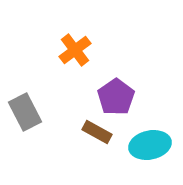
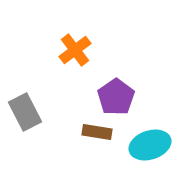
brown rectangle: rotated 20 degrees counterclockwise
cyan ellipse: rotated 6 degrees counterclockwise
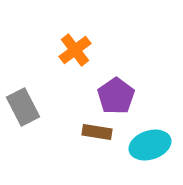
purple pentagon: moved 1 px up
gray rectangle: moved 2 px left, 5 px up
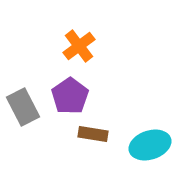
orange cross: moved 4 px right, 4 px up
purple pentagon: moved 46 px left
brown rectangle: moved 4 px left, 2 px down
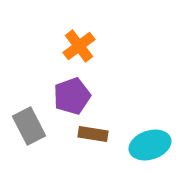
purple pentagon: moved 2 px right; rotated 15 degrees clockwise
gray rectangle: moved 6 px right, 19 px down
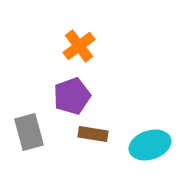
gray rectangle: moved 6 px down; rotated 12 degrees clockwise
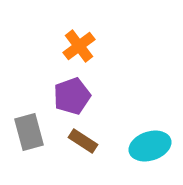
brown rectangle: moved 10 px left, 7 px down; rotated 24 degrees clockwise
cyan ellipse: moved 1 px down
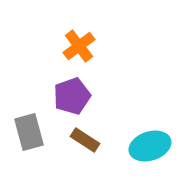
brown rectangle: moved 2 px right, 1 px up
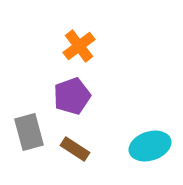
brown rectangle: moved 10 px left, 9 px down
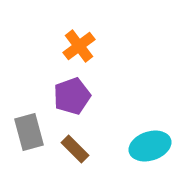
brown rectangle: rotated 12 degrees clockwise
